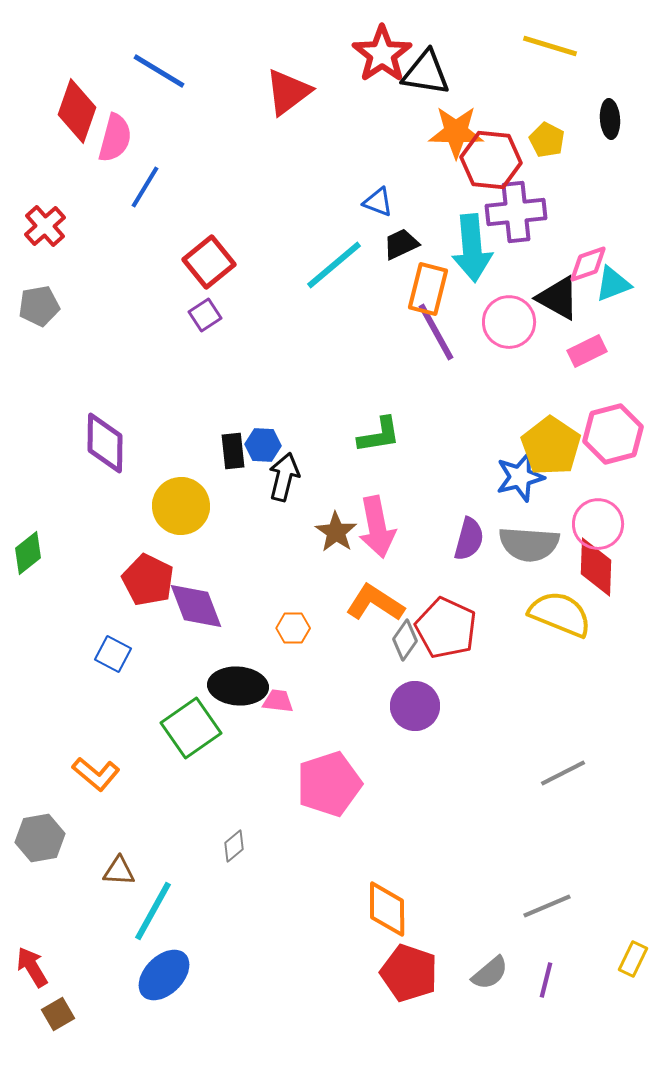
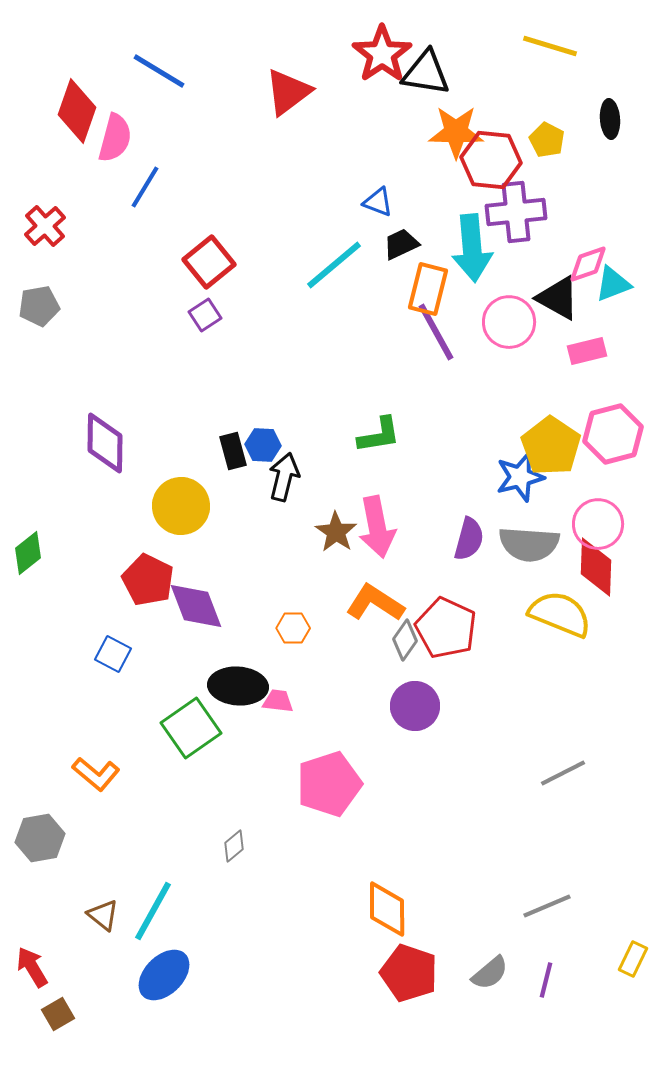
pink rectangle at (587, 351): rotated 12 degrees clockwise
black rectangle at (233, 451): rotated 9 degrees counterclockwise
brown triangle at (119, 871): moved 16 px left, 44 px down; rotated 36 degrees clockwise
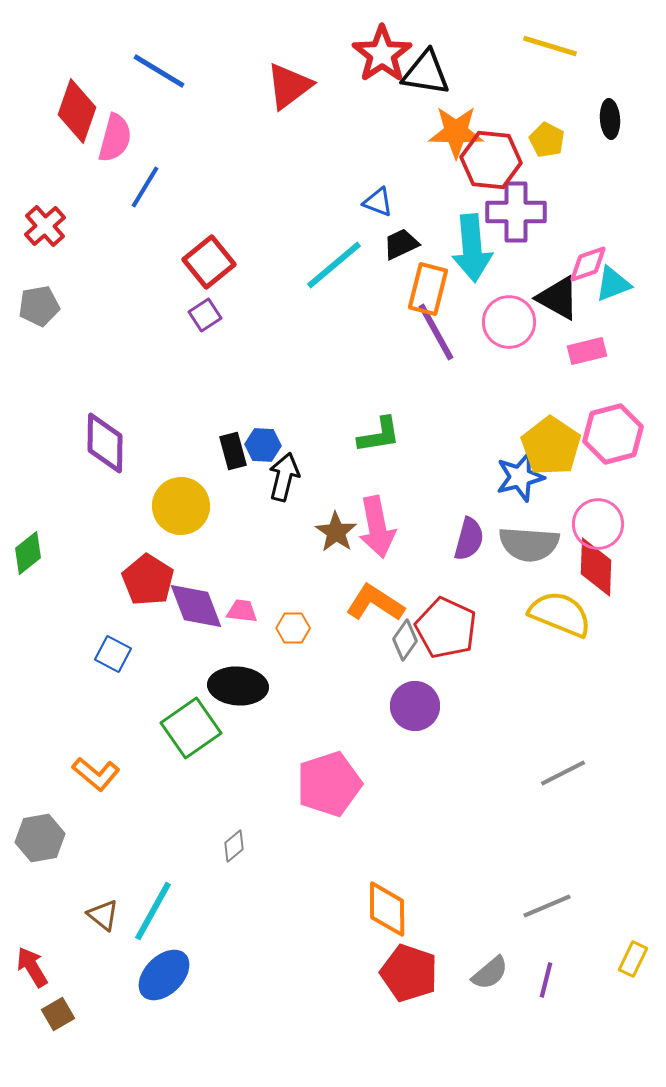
red triangle at (288, 92): moved 1 px right, 6 px up
purple cross at (516, 212): rotated 6 degrees clockwise
red pentagon at (148, 580): rotated 6 degrees clockwise
pink trapezoid at (278, 701): moved 36 px left, 90 px up
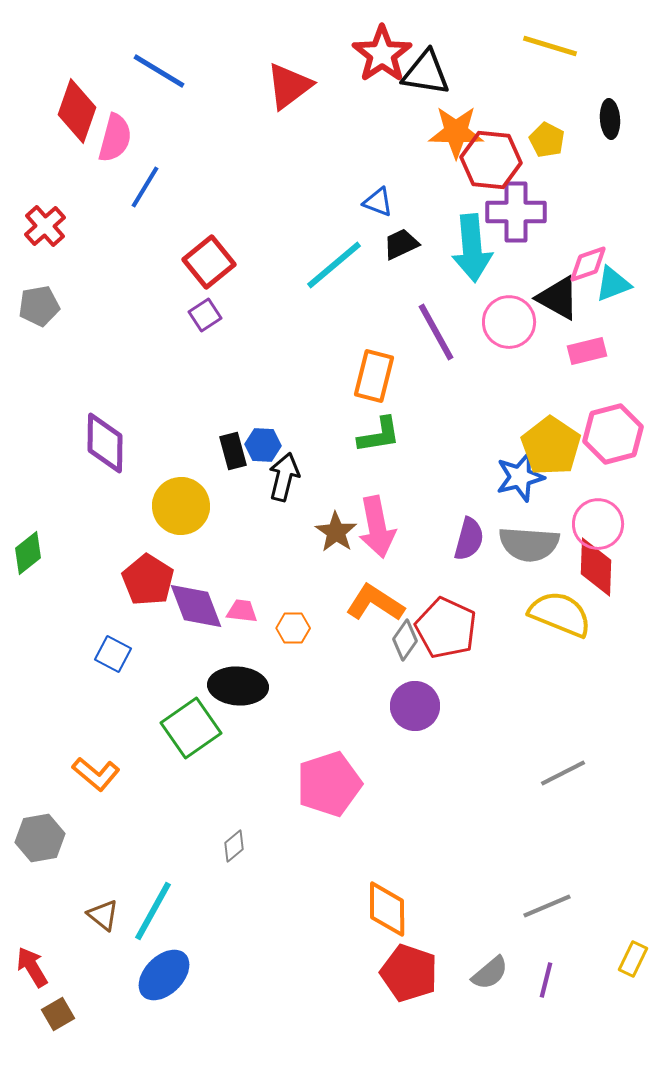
orange rectangle at (428, 289): moved 54 px left, 87 px down
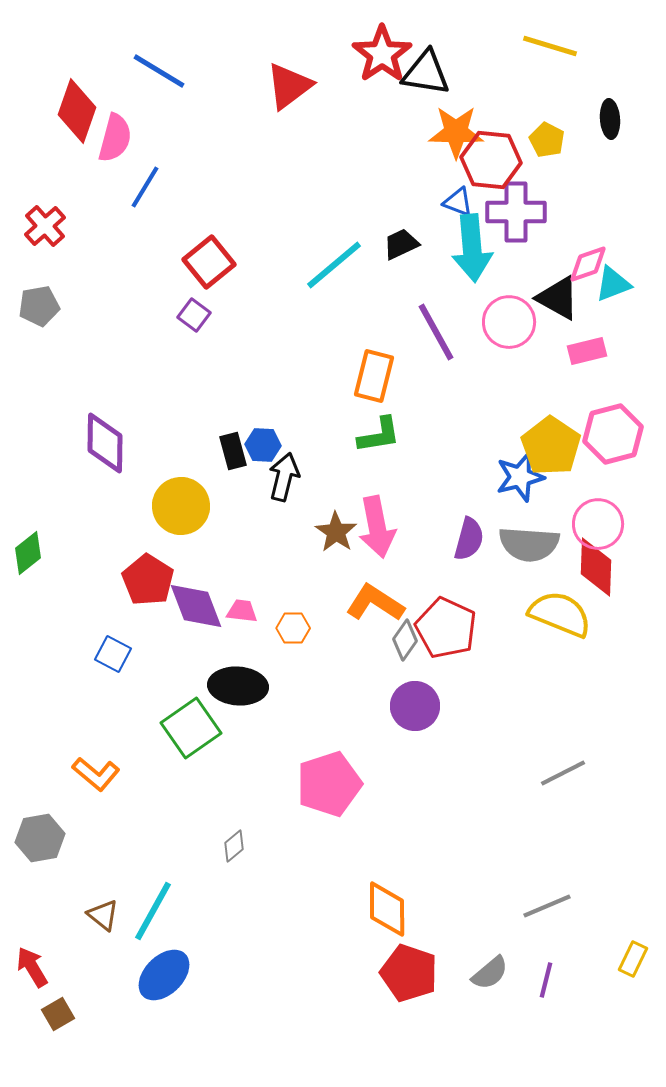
blue triangle at (378, 202): moved 80 px right
purple square at (205, 315): moved 11 px left; rotated 20 degrees counterclockwise
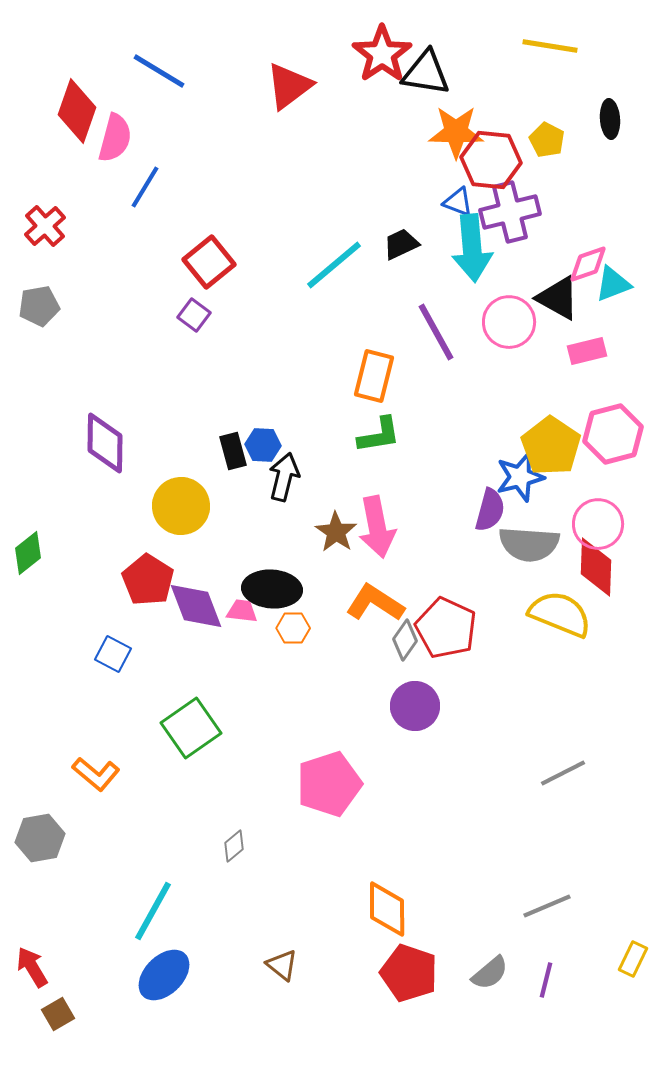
yellow line at (550, 46): rotated 8 degrees counterclockwise
purple cross at (516, 212): moved 6 px left; rotated 14 degrees counterclockwise
purple semicircle at (469, 539): moved 21 px right, 29 px up
black ellipse at (238, 686): moved 34 px right, 97 px up
brown triangle at (103, 915): moved 179 px right, 50 px down
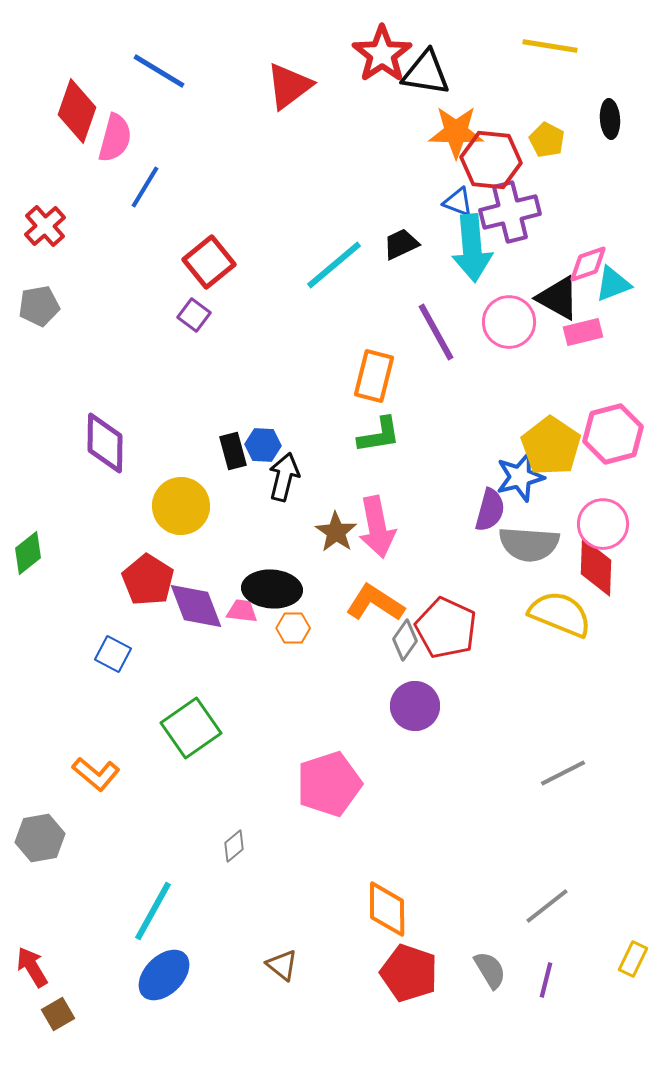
pink rectangle at (587, 351): moved 4 px left, 19 px up
pink circle at (598, 524): moved 5 px right
gray line at (547, 906): rotated 15 degrees counterclockwise
gray semicircle at (490, 973): moved 3 px up; rotated 81 degrees counterclockwise
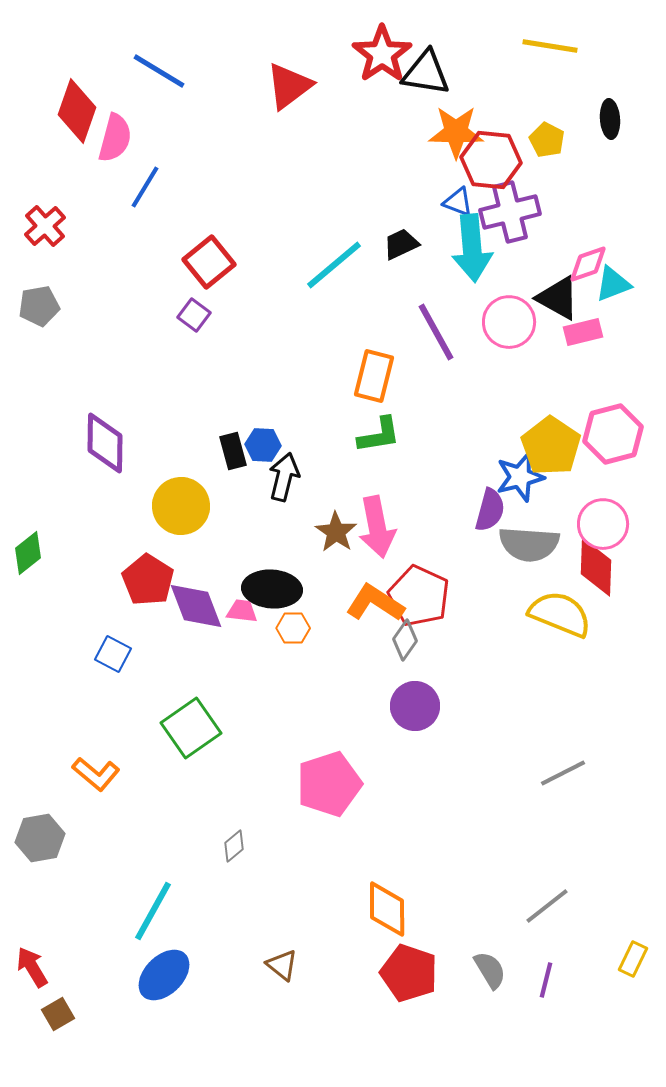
red pentagon at (446, 628): moved 27 px left, 32 px up
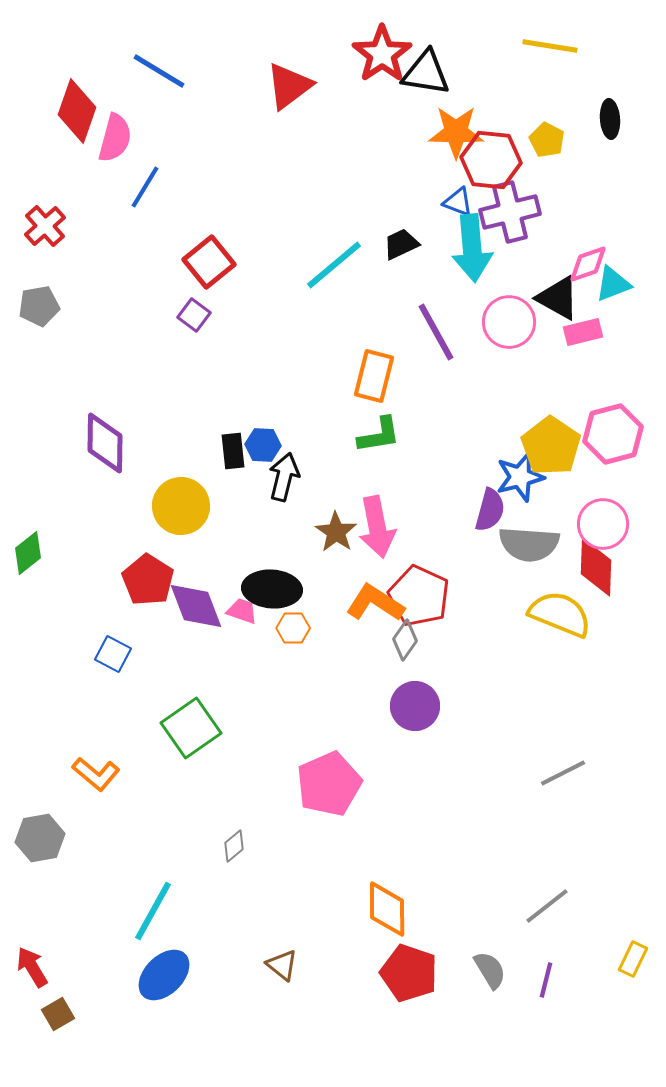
black rectangle at (233, 451): rotated 9 degrees clockwise
pink trapezoid at (242, 611): rotated 12 degrees clockwise
pink pentagon at (329, 784): rotated 6 degrees counterclockwise
